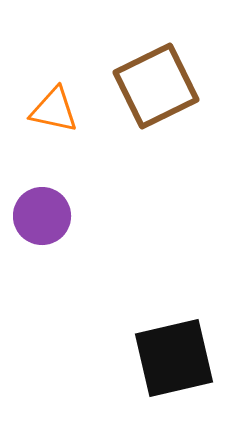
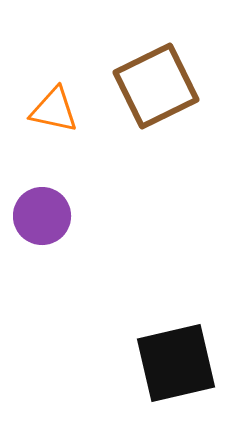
black square: moved 2 px right, 5 px down
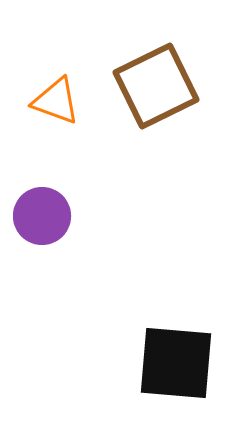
orange triangle: moved 2 px right, 9 px up; rotated 8 degrees clockwise
black square: rotated 18 degrees clockwise
